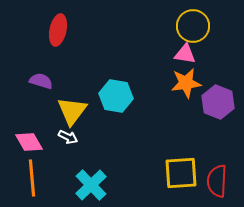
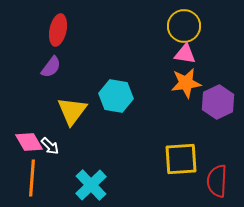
yellow circle: moved 9 px left
purple semicircle: moved 10 px right, 14 px up; rotated 110 degrees clockwise
purple hexagon: rotated 12 degrees clockwise
white arrow: moved 18 px left, 9 px down; rotated 18 degrees clockwise
yellow square: moved 14 px up
orange line: rotated 9 degrees clockwise
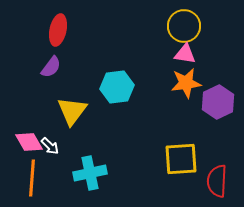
cyan hexagon: moved 1 px right, 9 px up; rotated 16 degrees counterclockwise
cyan cross: moved 1 px left, 12 px up; rotated 32 degrees clockwise
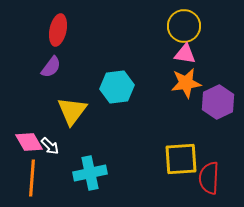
red semicircle: moved 8 px left, 3 px up
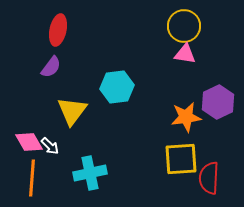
orange star: moved 34 px down
